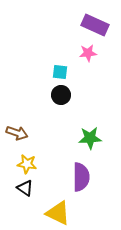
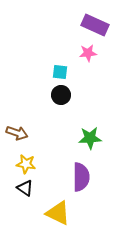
yellow star: moved 1 px left
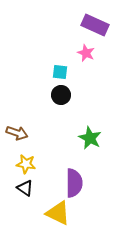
pink star: moved 2 px left; rotated 30 degrees clockwise
green star: rotated 30 degrees clockwise
purple semicircle: moved 7 px left, 6 px down
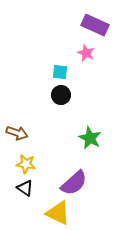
purple semicircle: rotated 48 degrees clockwise
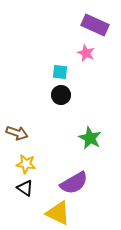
purple semicircle: rotated 12 degrees clockwise
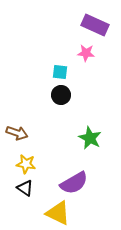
pink star: rotated 18 degrees counterclockwise
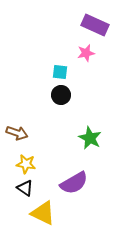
pink star: rotated 18 degrees counterclockwise
yellow triangle: moved 15 px left
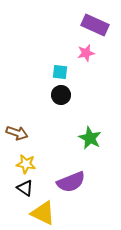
purple semicircle: moved 3 px left, 1 px up; rotated 8 degrees clockwise
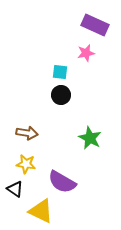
brown arrow: moved 10 px right; rotated 10 degrees counterclockwise
purple semicircle: moved 9 px left; rotated 52 degrees clockwise
black triangle: moved 10 px left, 1 px down
yellow triangle: moved 2 px left, 2 px up
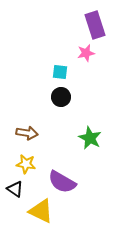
purple rectangle: rotated 48 degrees clockwise
black circle: moved 2 px down
